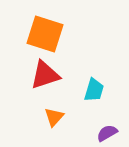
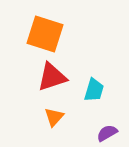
red triangle: moved 7 px right, 2 px down
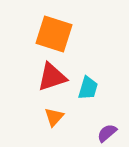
orange square: moved 9 px right
cyan trapezoid: moved 6 px left, 2 px up
purple semicircle: rotated 10 degrees counterclockwise
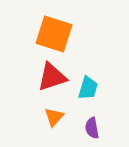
purple semicircle: moved 15 px left, 5 px up; rotated 60 degrees counterclockwise
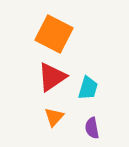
orange square: rotated 9 degrees clockwise
red triangle: rotated 16 degrees counterclockwise
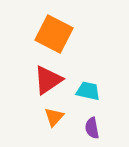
red triangle: moved 4 px left, 3 px down
cyan trapezoid: moved 3 px down; rotated 95 degrees counterclockwise
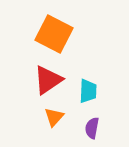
cyan trapezoid: rotated 80 degrees clockwise
purple semicircle: rotated 20 degrees clockwise
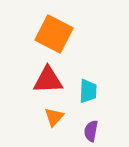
red triangle: rotated 32 degrees clockwise
purple semicircle: moved 1 px left, 3 px down
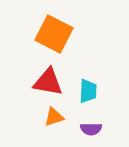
red triangle: moved 2 px down; rotated 12 degrees clockwise
orange triangle: rotated 30 degrees clockwise
purple semicircle: moved 2 px up; rotated 100 degrees counterclockwise
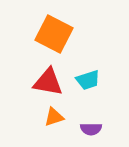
cyan trapezoid: moved 11 px up; rotated 70 degrees clockwise
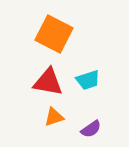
purple semicircle: rotated 35 degrees counterclockwise
